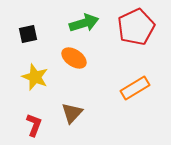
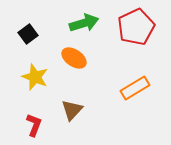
black square: rotated 24 degrees counterclockwise
brown triangle: moved 3 px up
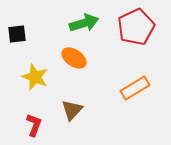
black square: moved 11 px left; rotated 30 degrees clockwise
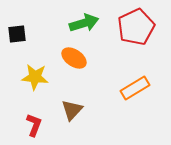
yellow star: rotated 16 degrees counterclockwise
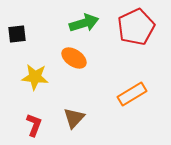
orange rectangle: moved 3 px left, 6 px down
brown triangle: moved 2 px right, 8 px down
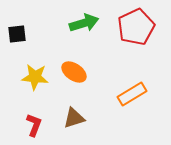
orange ellipse: moved 14 px down
brown triangle: rotated 30 degrees clockwise
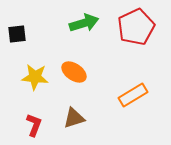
orange rectangle: moved 1 px right, 1 px down
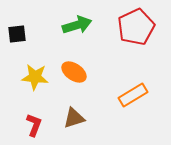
green arrow: moved 7 px left, 2 px down
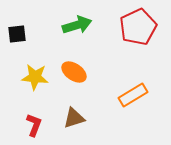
red pentagon: moved 2 px right
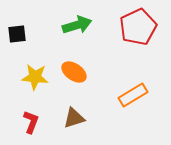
red L-shape: moved 3 px left, 3 px up
